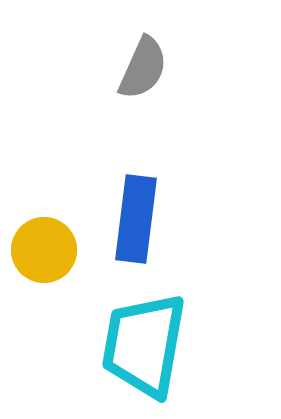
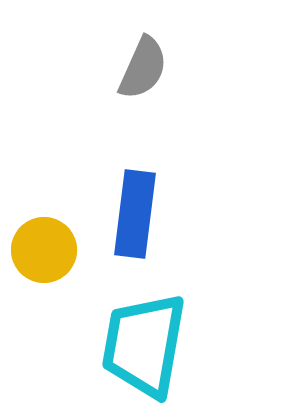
blue rectangle: moved 1 px left, 5 px up
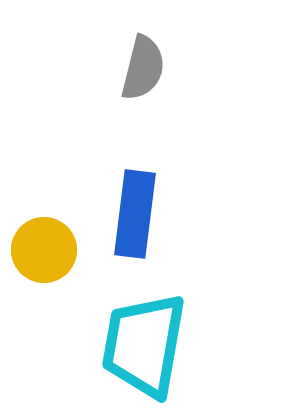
gray semicircle: rotated 10 degrees counterclockwise
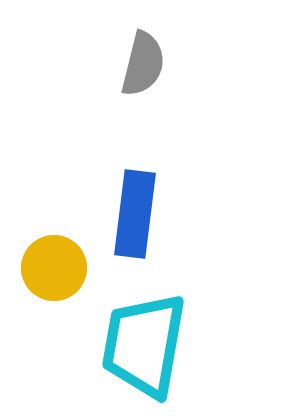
gray semicircle: moved 4 px up
yellow circle: moved 10 px right, 18 px down
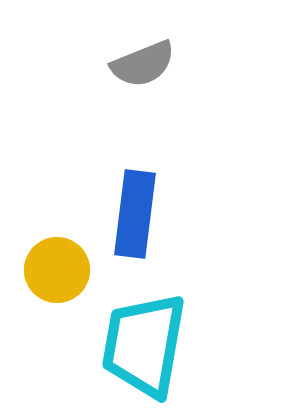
gray semicircle: rotated 54 degrees clockwise
yellow circle: moved 3 px right, 2 px down
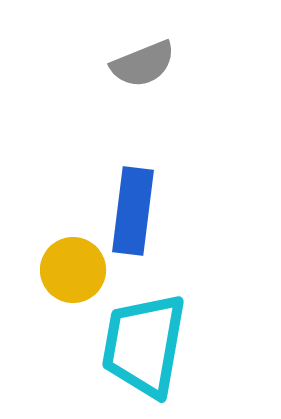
blue rectangle: moved 2 px left, 3 px up
yellow circle: moved 16 px right
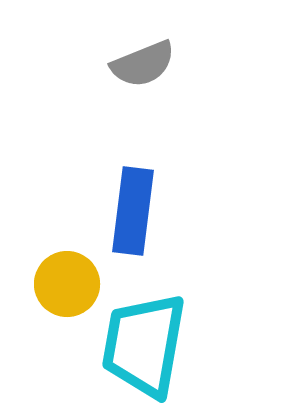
yellow circle: moved 6 px left, 14 px down
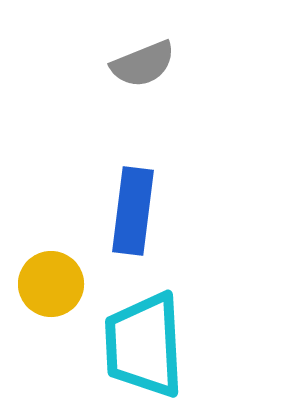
yellow circle: moved 16 px left
cyan trapezoid: rotated 13 degrees counterclockwise
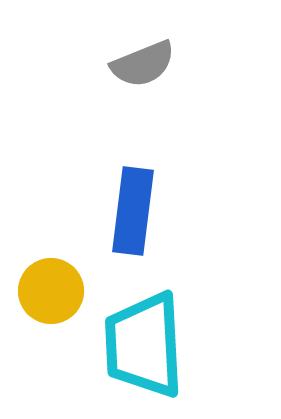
yellow circle: moved 7 px down
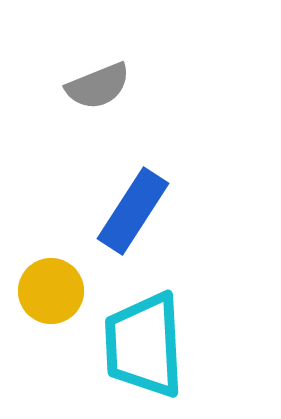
gray semicircle: moved 45 px left, 22 px down
blue rectangle: rotated 26 degrees clockwise
